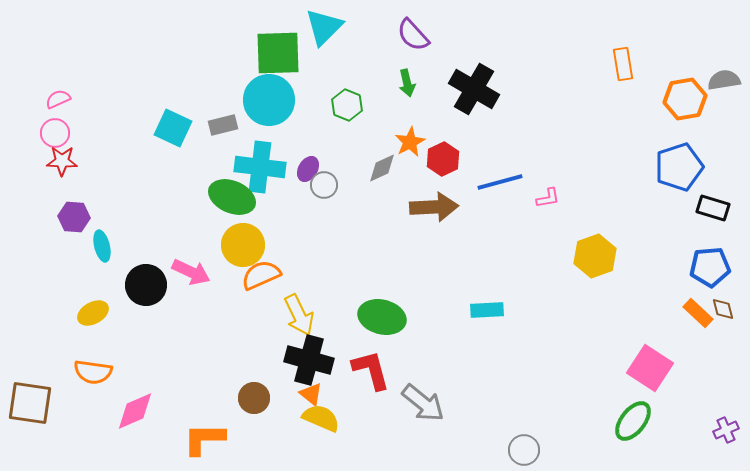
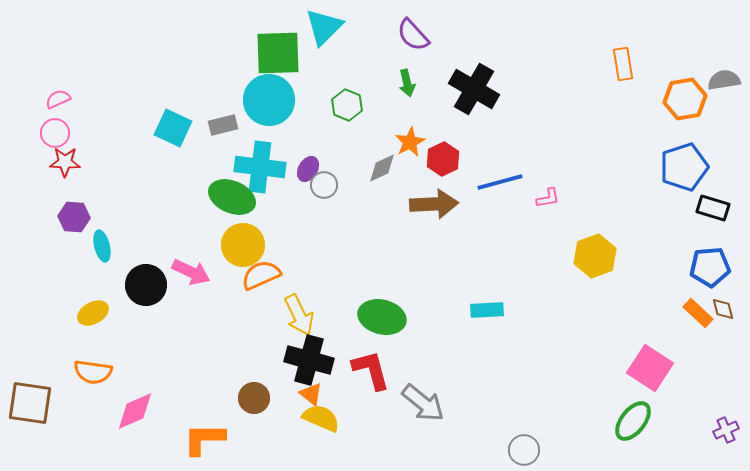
red star at (62, 161): moved 3 px right, 1 px down
blue pentagon at (679, 167): moved 5 px right
brown arrow at (434, 207): moved 3 px up
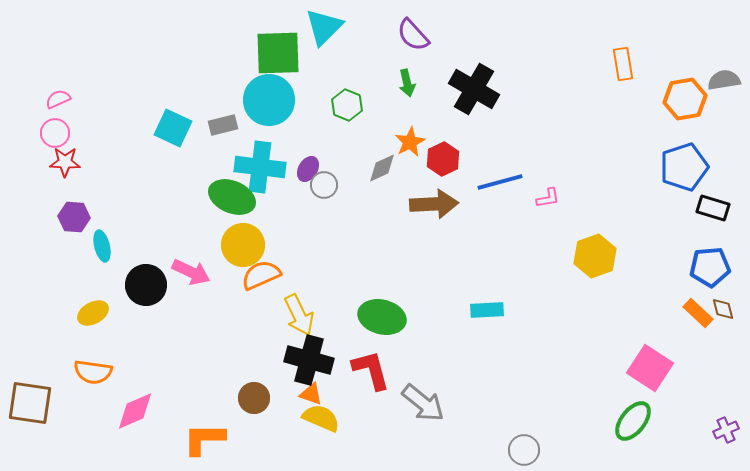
orange triangle at (311, 394): rotated 20 degrees counterclockwise
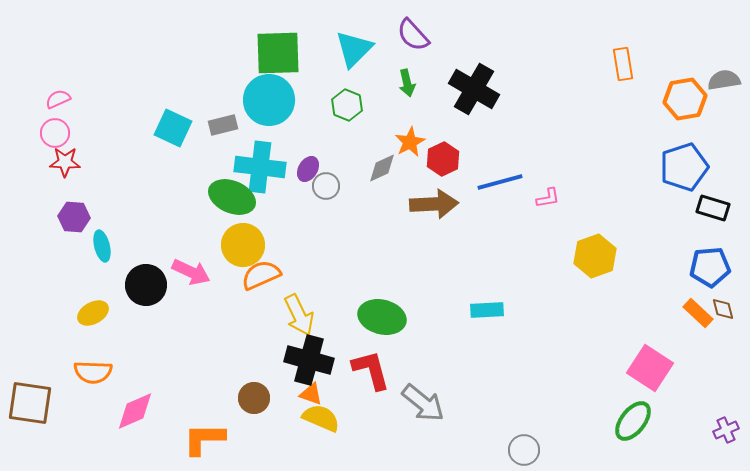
cyan triangle at (324, 27): moved 30 px right, 22 px down
gray circle at (324, 185): moved 2 px right, 1 px down
orange semicircle at (93, 372): rotated 6 degrees counterclockwise
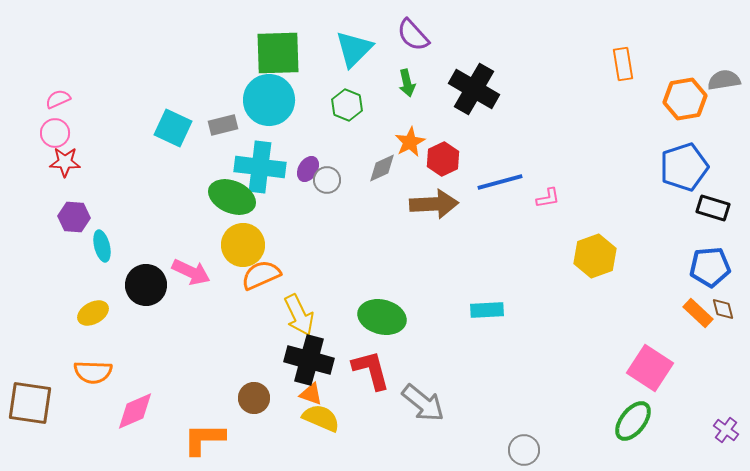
gray circle at (326, 186): moved 1 px right, 6 px up
purple cross at (726, 430): rotated 30 degrees counterclockwise
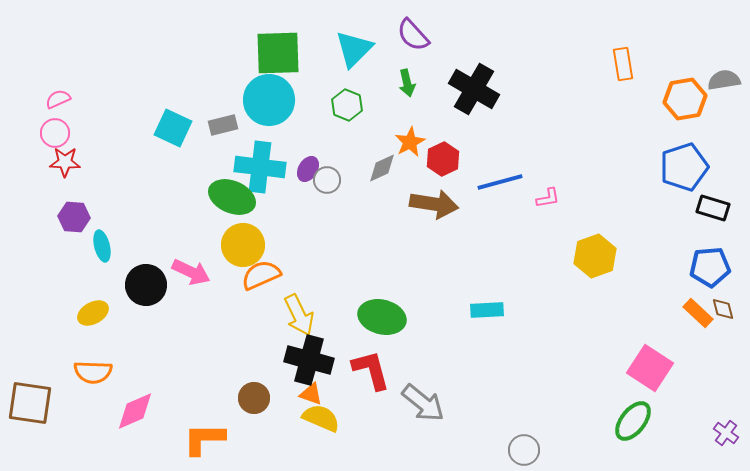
brown arrow at (434, 204): rotated 12 degrees clockwise
purple cross at (726, 430): moved 3 px down
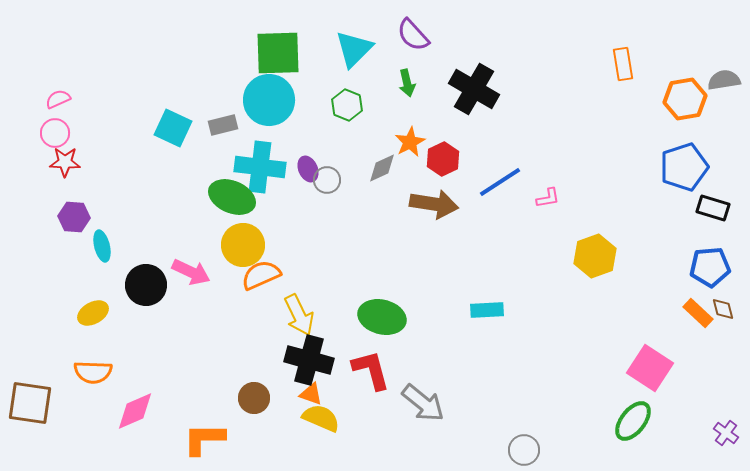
purple ellipse at (308, 169): rotated 55 degrees counterclockwise
blue line at (500, 182): rotated 18 degrees counterclockwise
